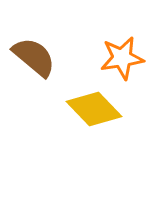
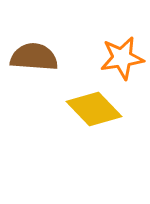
brown semicircle: rotated 36 degrees counterclockwise
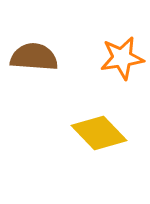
yellow diamond: moved 5 px right, 24 px down
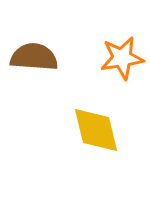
yellow diamond: moved 3 px left, 3 px up; rotated 30 degrees clockwise
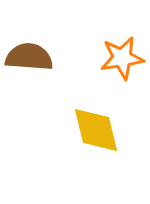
brown semicircle: moved 5 px left
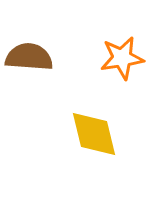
yellow diamond: moved 2 px left, 4 px down
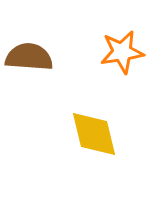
orange star: moved 6 px up
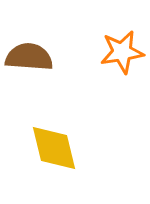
yellow diamond: moved 40 px left, 14 px down
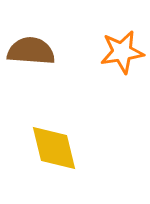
brown semicircle: moved 2 px right, 6 px up
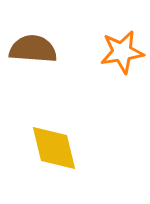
brown semicircle: moved 2 px right, 2 px up
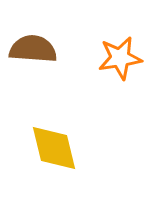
orange star: moved 2 px left, 6 px down
